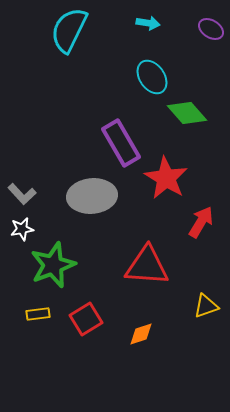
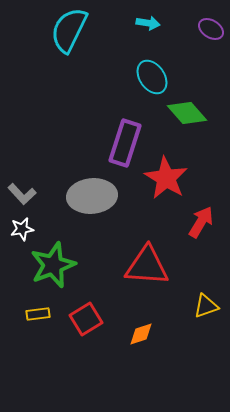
purple rectangle: moved 4 px right; rotated 48 degrees clockwise
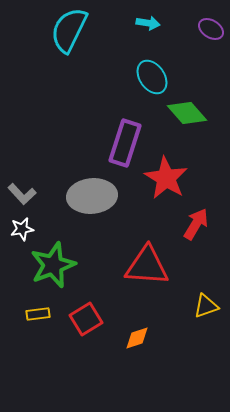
red arrow: moved 5 px left, 2 px down
orange diamond: moved 4 px left, 4 px down
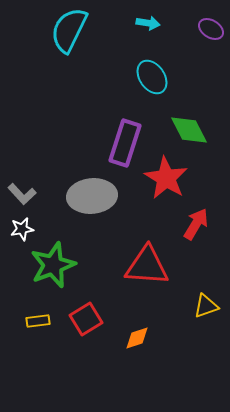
green diamond: moved 2 px right, 17 px down; rotated 15 degrees clockwise
yellow rectangle: moved 7 px down
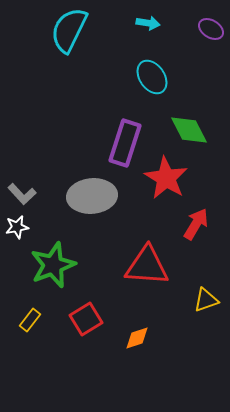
white star: moved 5 px left, 2 px up
yellow triangle: moved 6 px up
yellow rectangle: moved 8 px left, 1 px up; rotated 45 degrees counterclockwise
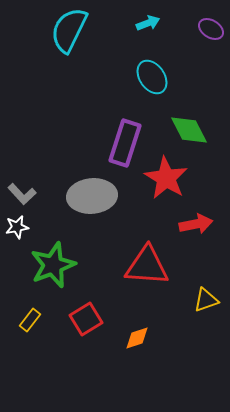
cyan arrow: rotated 30 degrees counterclockwise
red arrow: rotated 48 degrees clockwise
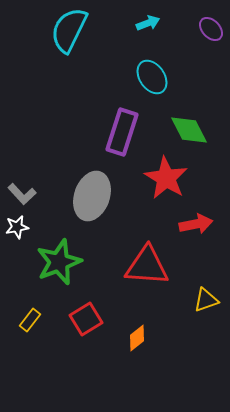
purple ellipse: rotated 15 degrees clockwise
purple rectangle: moved 3 px left, 11 px up
gray ellipse: rotated 66 degrees counterclockwise
green star: moved 6 px right, 3 px up
orange diamond: rotated 20 degrees counterclockwise
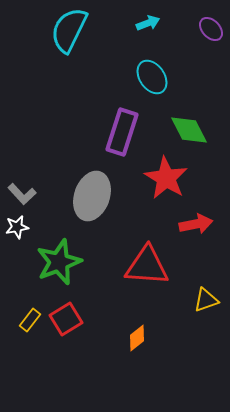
red square: moved 20 px left
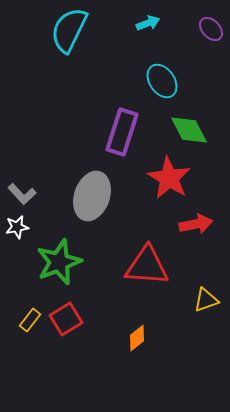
cyan ellipse: moved 10 px right, 4 px down
red star: moved 3 px right
